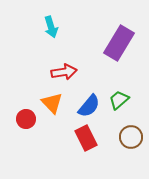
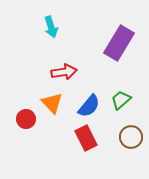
green trapezoid: moved 2 px right
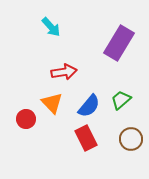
cyan arrow: rotated 25 degrees counterclockwise
brown circle: moved 2 px down
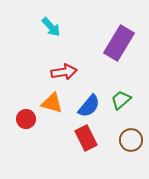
orange triangle: rotated 30 degrees counterclockwise
brown circle: moved 1 px down
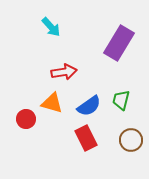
green trapezoid: rotated 35 degrees counterclockwise
blue semicircle: rotated 15 degrees clockwise
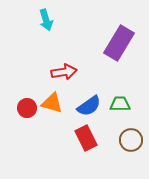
cyan arrow: moved 5 px left, 7 px up; rotated 25 degrees clockwise
green trapezoid: moved 1 px left, 4 px down; rotated 75 degrees clockwise
red circle: moved 1 px right, 11 px up
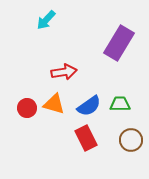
cyan arrow: rotated 60 degrees clockwise
orange triangle: moved 2 px right, 1 px down
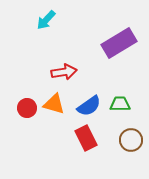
purple rectangle: rotated 28 degrees clockwise
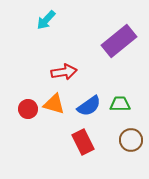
purple rectangle: moved 2 px up; rotated 8 degrees counterclockwise
red circle: moved 1 px right, 1 px down
red rectangle: moved 3 px left, 4 px down
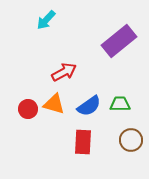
red arrow: rotated 20 degrees counterclockwise
red rectangle: rotated 30 degrees clockwise
